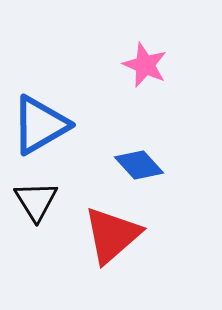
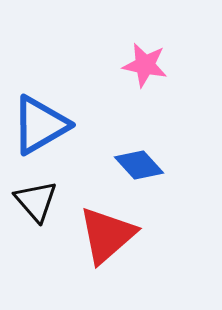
pink star: rotated 12 degrees counterclockwise
black triangle: rotated 9 degrees counterclockwise
red triangle: moved 5 px left
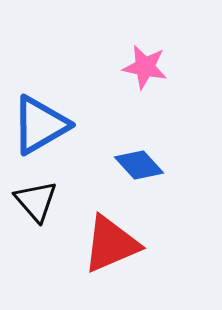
pink star: moved 2 px down
red triangle: moved 4 px right, 9 px down; rotated 18 degrees clockwise
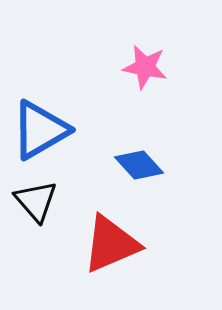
blue triangle: moved 5 px down
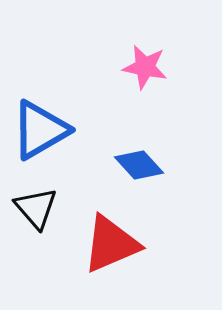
black triangle: moved 7 px down
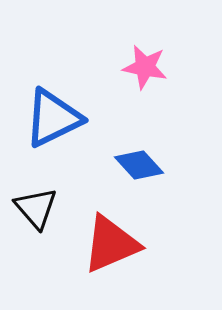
blue triangle: moved 13 px right, 12 px up; rotated 4 degrees clockwise
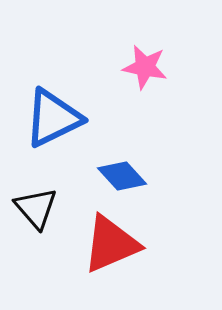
blue diamond: moved 17 px left, 11 px down
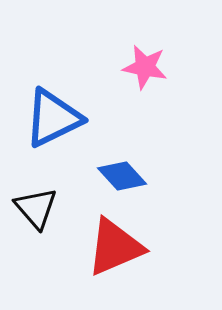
red triangle: moved 4 px right, 3 px down
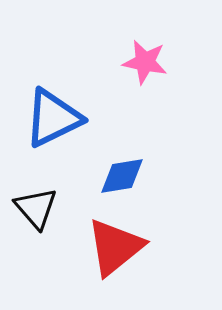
pink star: moved 5 px up
blue diamond: rotated 57 degrees counterclockwise
red triangle: rotated 16 degrees counterclockwise
